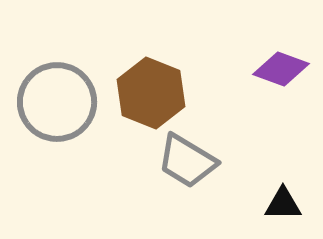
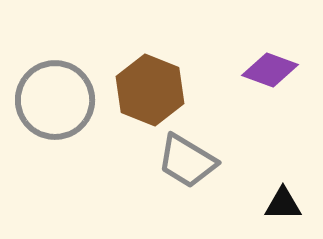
purple diamond: moved 11 px left, 1 px down
brown hexagon: moved 1 px left, 3 px up
gray circle: moved 2 px left, 2 px up
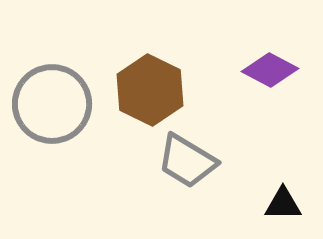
purple diamond: rotated 8 degrees clockwise
brown hexagon: rotated 4 degrees clockwise
gray circle: moved 3 px left, 4 px down
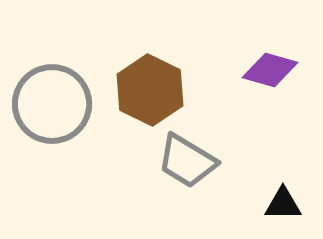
purple diamond: rotated 12 degrees counterclockwise
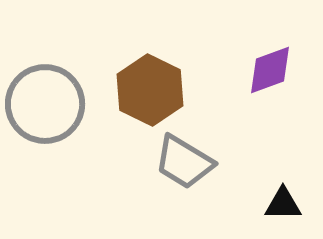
purple diamond: rotated 36 degrees counterclockwise
gray circle: moved 7 px left
gray trapezoid: moved 3 px left, 1 px down
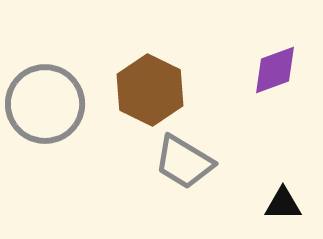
purple diamond: moved 5 px right
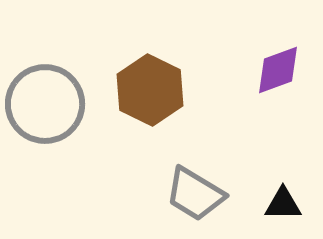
purple diamond: moved 3 px right
gray trapezoid: moved 11 px right, 32 px down
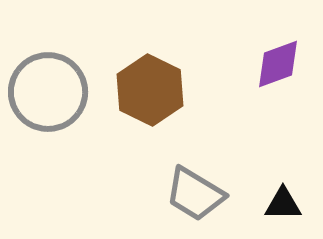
purple diamond: moved 6 px up
gray circle: moved 3 px right, 12 px up
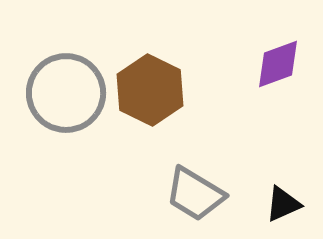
gray circle: moved 18 px right, 1 px down
black triangle: rotated 24 degrees counterclockwise
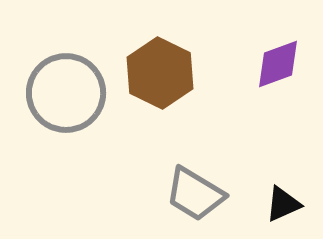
brown hexagon: moved 10 px right, 17 px up
